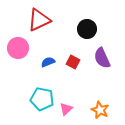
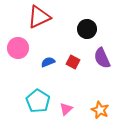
red triangle: moved 3 px up
cyan pentagon: moved 4 px left, 2 px down; rotated 20 degrees clockwise
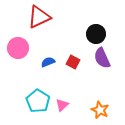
black circle: moved 9 px right, 5 px down
pink triangle: moved 4 px left, 4 px up
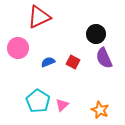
purple semicircle: moved 2 px right
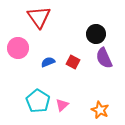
red triangle: rotated 40 degrees counterclockwise
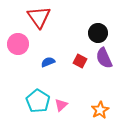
black circle: moved 2 px right, 1 px up
pink circle: moved 4 px up
red square: moved 7 px right, 1 px up
pink triangle: moved 1 px left
orange star: rotated 18 degrees clockwise
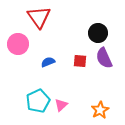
red square: rotated 24 degrees counterclockwise
cyan pentagon: rotated 15 degrees clockwise
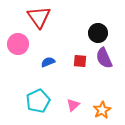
pink triangle: moved 12 px right
orange star: moved 2 px right
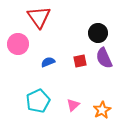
red square: rotated 16 degrees counterclockwise
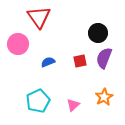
purple semicircle: rotated 45 degrees clockwise
orange star: moved 2 px right, 13 px up
